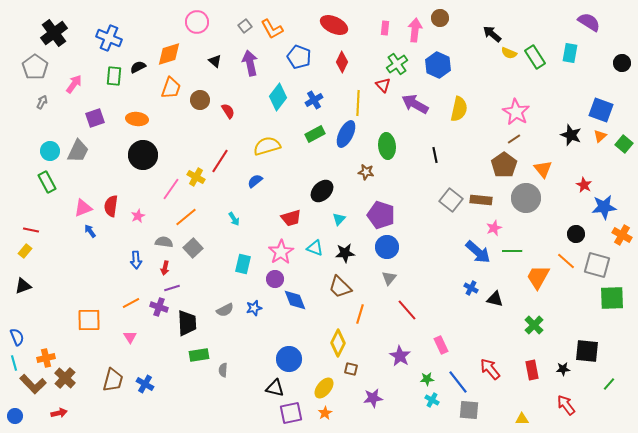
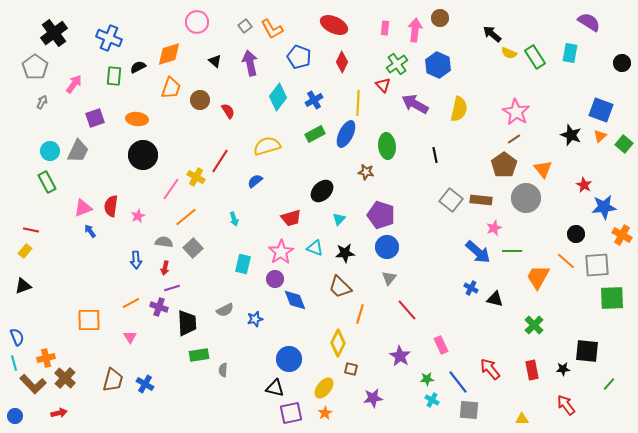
cyan arrow at (234, 219): rotated 16 degrees clockwise
gray square at (597, 265): rotated 20 degrees counterclockwise
blue star at (254, 308): moved 1 px right, 11 px down
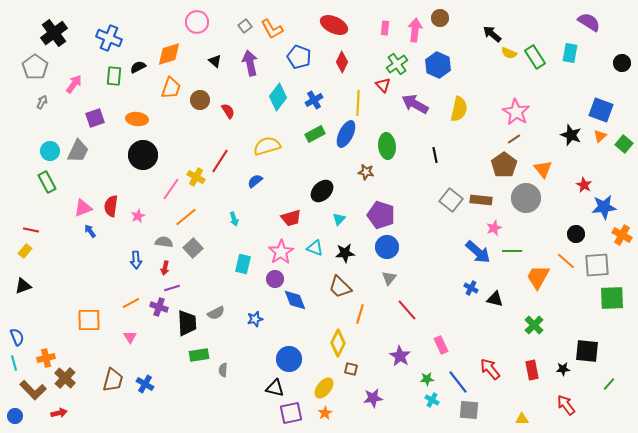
gray semicircle at (225, 310): moved 9 px left, 3 px down
brown L-shape at (33, 384): moved 6 px down
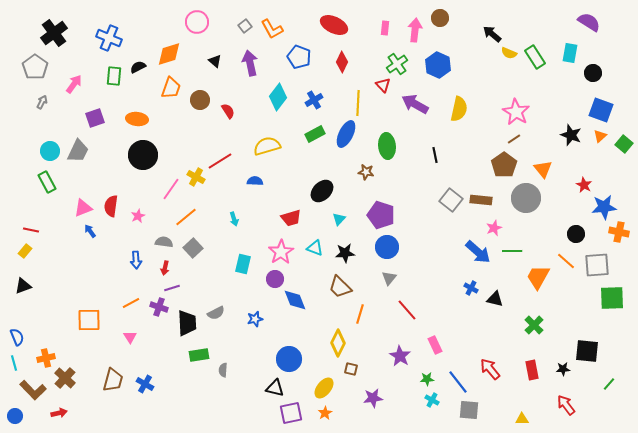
black circle at (622, 63): moved 29 px left, 10 px down
red line at (220, 161): rotated 25 degrees clockwise
blue semicircle at (255, 181): rotated 42 degrees clockwise
orange cross at (622, 235): moved 3 px left, 3 px up; rotated 18 degrees counterclockwise
pink rectangle at (441, 345): moved 6 px left
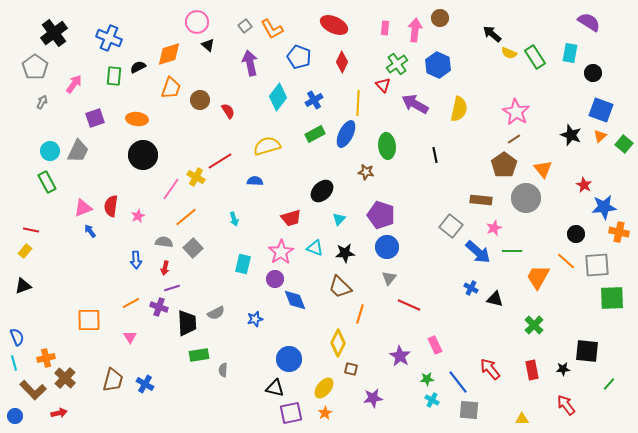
black triangle at (215, 61): moved 7 px left, 16 px up
gray square at (451, 200): moved 26 px down
red line at (407, 310): moved 2 px right, 5 px up; rotated 25 degrees counterclockwise
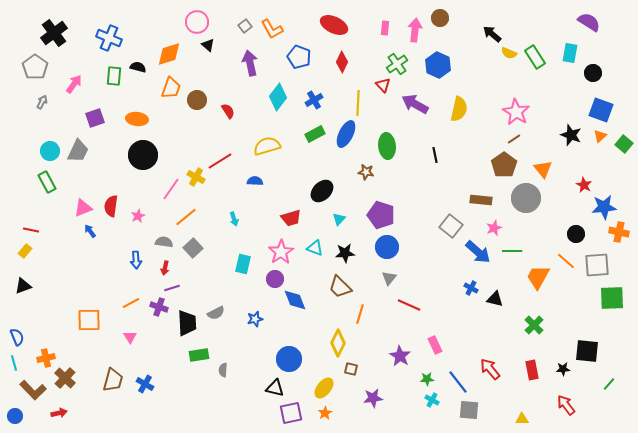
black semicircle at (138, 67): rotated 42 degrees clockwise
brown circle at (200, 100): moved 3 px left
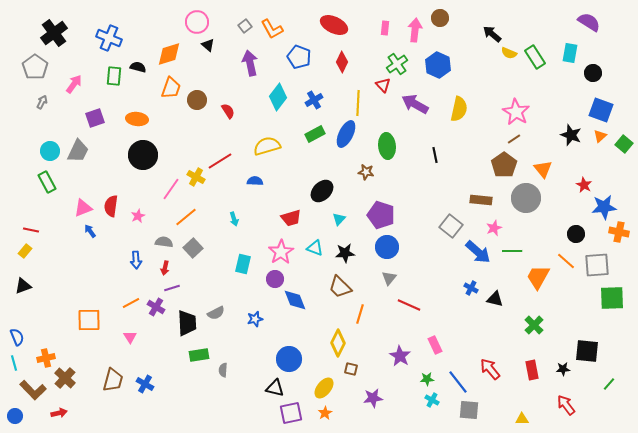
purple cross at (159, 307): moved 3 px left; rotated 12 degrees clockwise
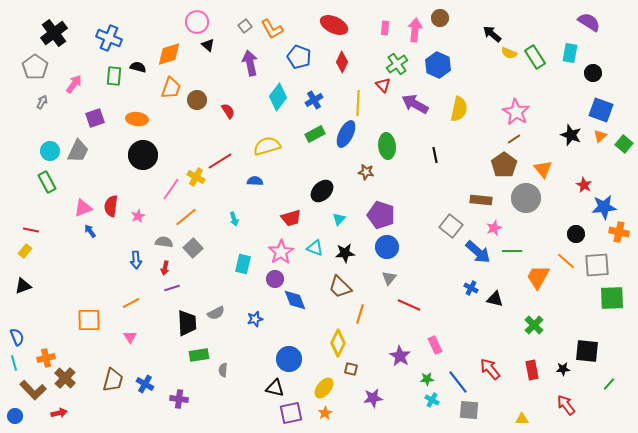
purple cross at (156, 307): moved 23 px right, 92 px down; rotated 24 degrees counterclockwise
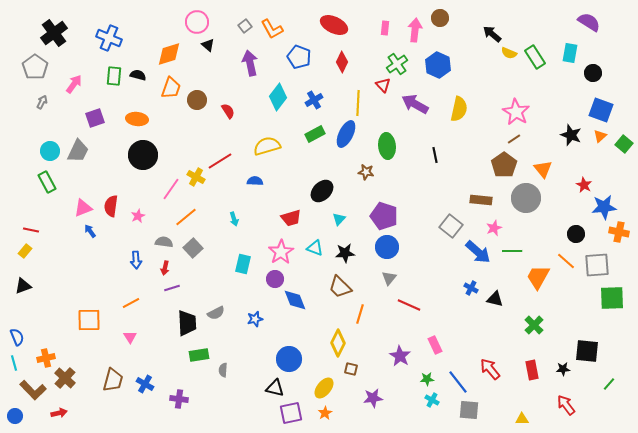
black semicircle at (138, 67): moved 8 px down
purple pentagon at (381, 215): moved 3 px right, 1 px down
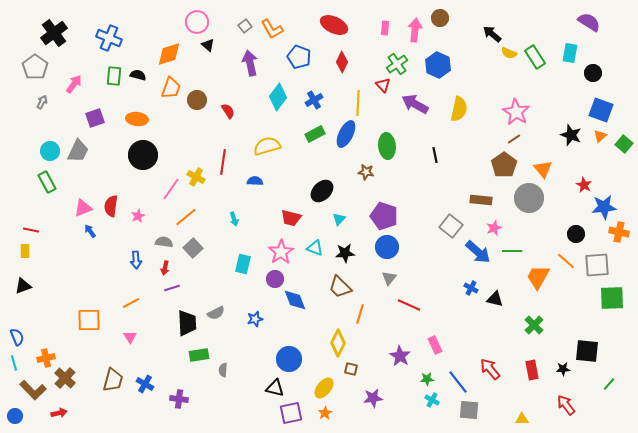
red line at (220, 161): moved 3 px right, 1 px down; rotated 50 degrees counterclockwise
gray circle at (526, 198): moved 3 px right
red trapezoid at (291, 218): rotated 30 degrees clockwise
yellow rectangle at (25, 251): rotated 40 degrees counterclockwise
